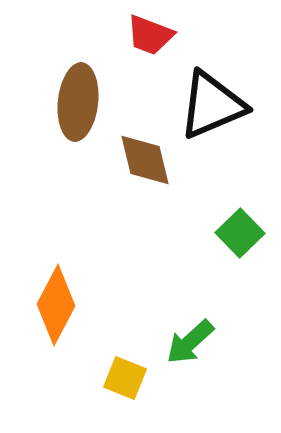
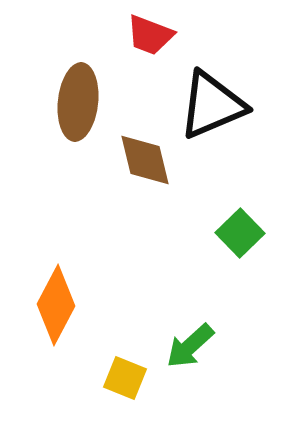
green arrow: moved 4 px down
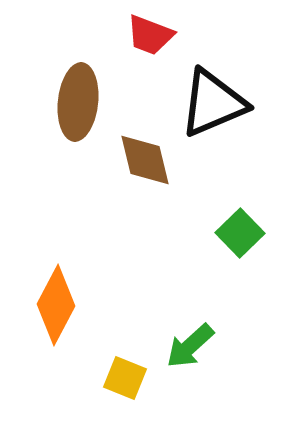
black triangle: moved 1 px right, 2 px up
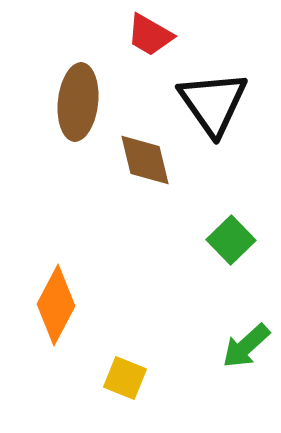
red trapezoid: rotated 9 degrees clockwise
black triangle: rotated 42 degrees counterclockwise
green square: moved 9 px left, 7 px down
green arrow: moved 56 px right
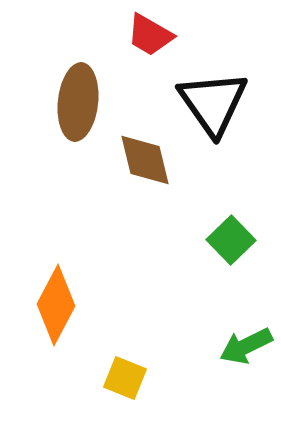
green arrow: rotated 16 degrees clockwise
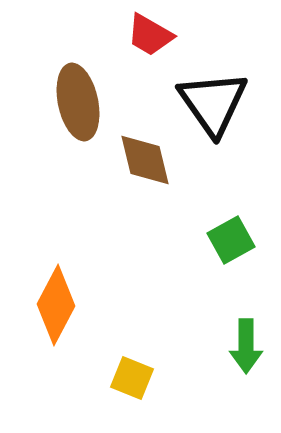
brown ellipse: rotated 18 degrees counterclockwise
green square: rotated 15 degrees clockwise
green arrow: rotated 64 degrees counterclockwise
yellow square: moved 7 px right
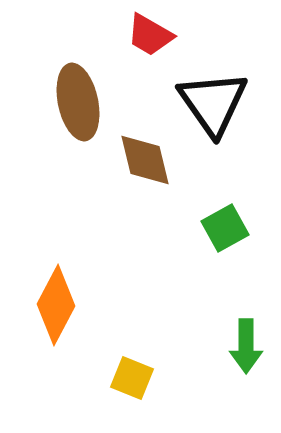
green square: moved 6 px left, 12 px up
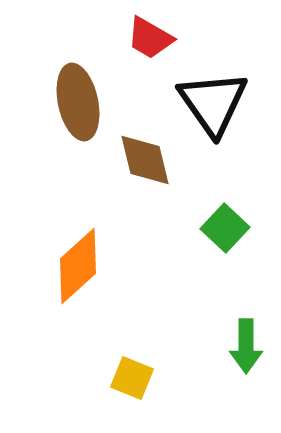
red trapezoid: moved 3 px down
green square: rotated 18 degrees counterclockwise
orange diamond: moved 22 px right, 39 px up; rotated 20 degrees clockwise
